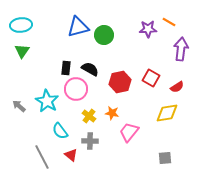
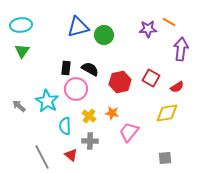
cyan semicircle: moved 5 px right, 5 px up; rotated 36 degrees clockwise
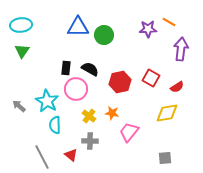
blue triangle: rotated 15 degrees clockwise
cyan semicircle: moved 10 px left, 1 px up
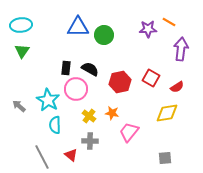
cyan star: moved 1 px right, 1 px up
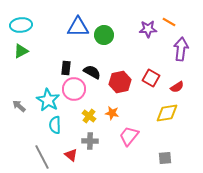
green triangle: moved 1 px left; rotated 28 degrees clockwise
black semicircle: moved 2 px right, 3 px down
pink circle: moved 2 px left
pink trapezoid: moved 4 px down
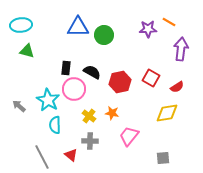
green triangle: moved 6 px right; rotated 42 degrees clockwise
gray square: moved 2 px left
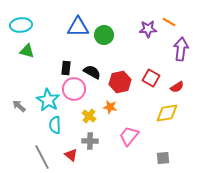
orange star: moved 2 px left, 6 px up
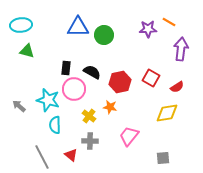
cyan star: rotated 15 degrees counterclockwise
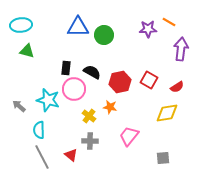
red square: moved 2 px left, 2 px down
cyan semicircle: moved 16 px left, 5 px down
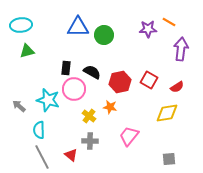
green triangle: rotated 28 degrees counterclockwise
gray square: moved 6 px right, 1 px down
